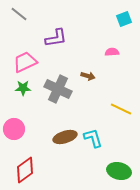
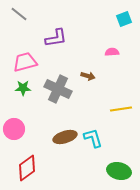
pink trapezoid: rotated 10 degrees clockwise
yellow line: rotated 35 degrees counterclockwise
red diamond: moved 2 px right, 2 px up
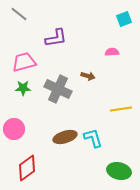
pink trapezoid: moved 1 px left
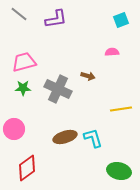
cyan square: moved 3 px left, 1 px down
purple L-shape: moved 19 px up
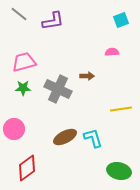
purple L-shape: moved 3 px left, 2 px down
brown arrow: moved 1 px left; rotated 16 degrees counterclockwise
brown ellipse: rotated 10 degrees counterclockwise
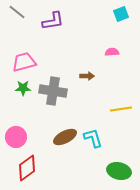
gray line: moved 2 px left, 2 px up
cyan square: moved 6 px up
gray cross: moved 5 px left, 2 px down; rotated 16 degrees counterclockwise
pink circle: moved 2 px right, 8 px down
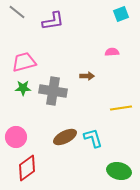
yellow line: moved 1 px up
